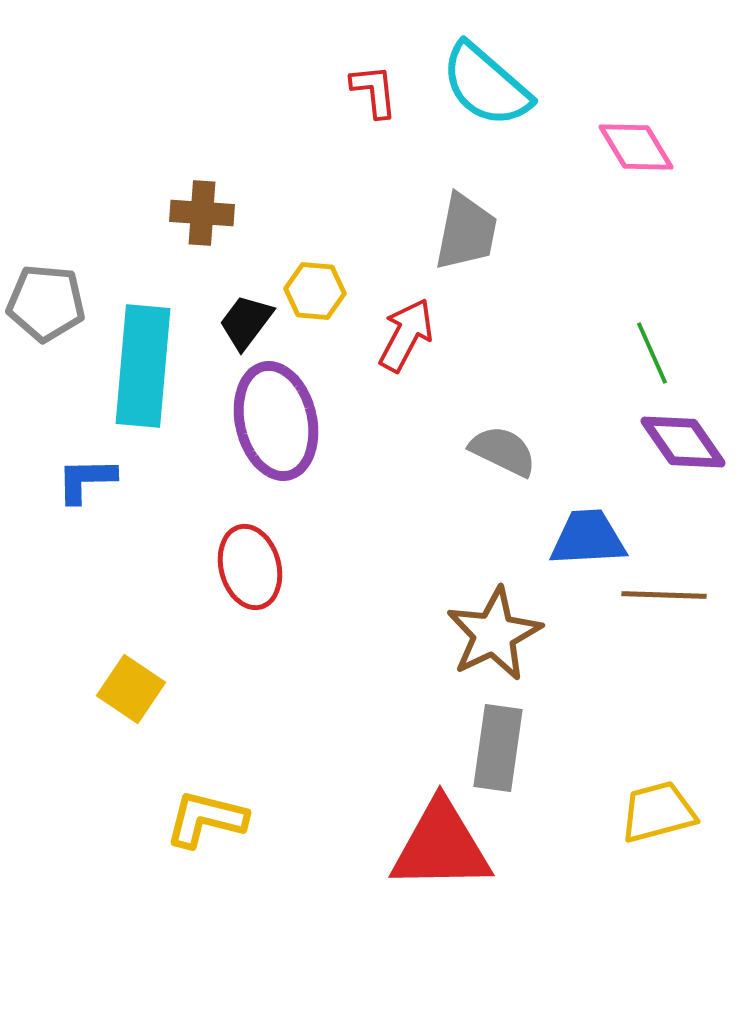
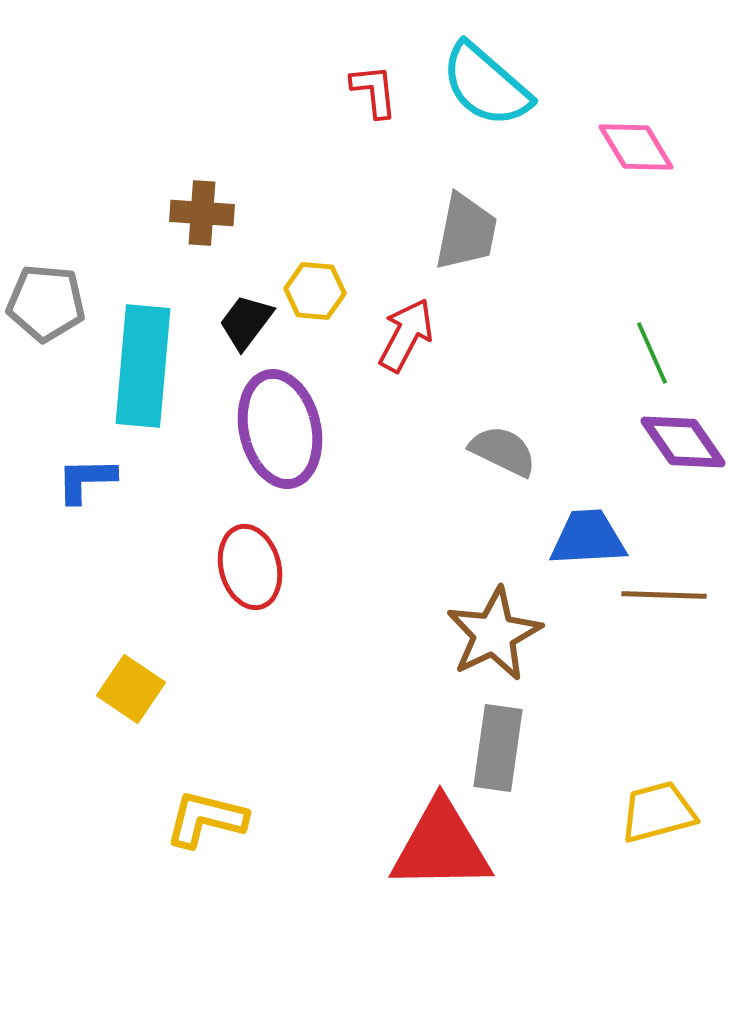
purple ellipse: moved 4 px right, 8 px down
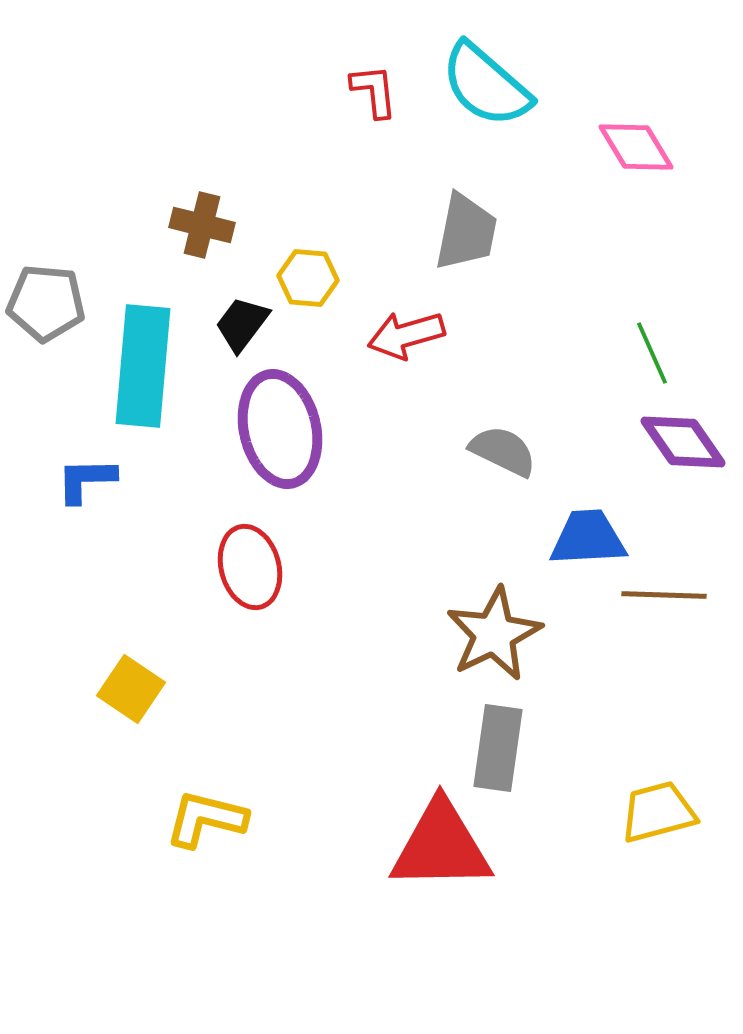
brown cross: moved 12 px down; rotated 10 degrees clockwise
yellow hexagon: moved 7 px left, 13 px up
black trapezoid: moved 4 px left, 2 px down
red arrow: rotated 134 degrees counterclockwise
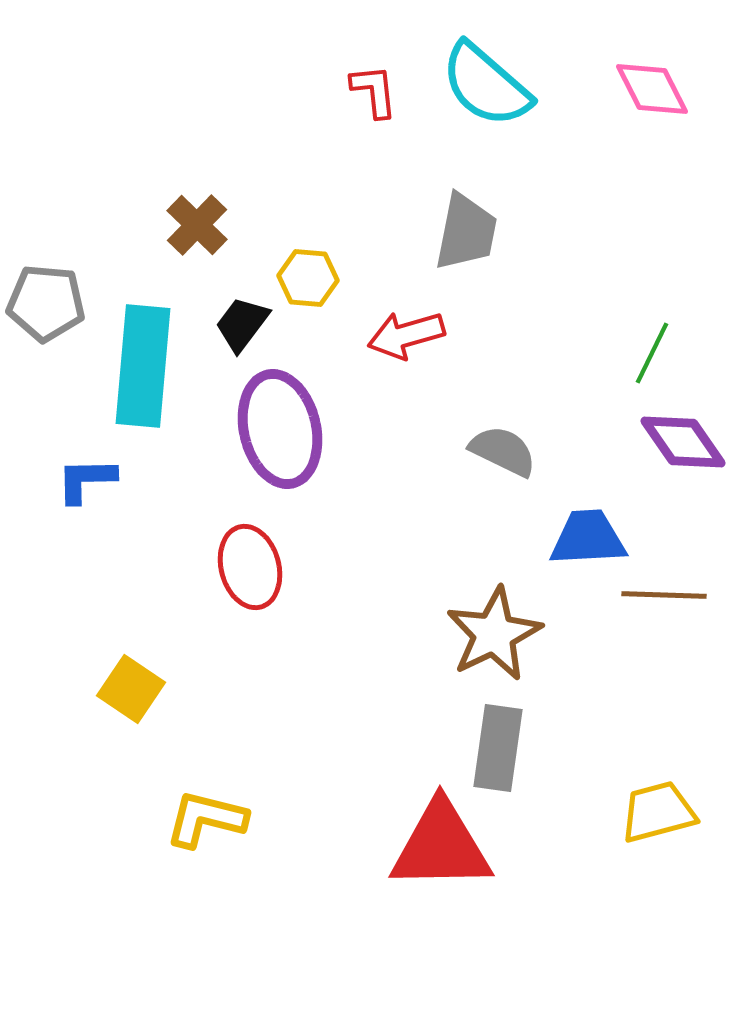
pink diamond: moved 16 px right, 58 px up; rotated 4 degrees clockwise
brown cross: moved 5 px left; rotated 30 degrees clockwise
green line: rotated 50 degrees clockwise
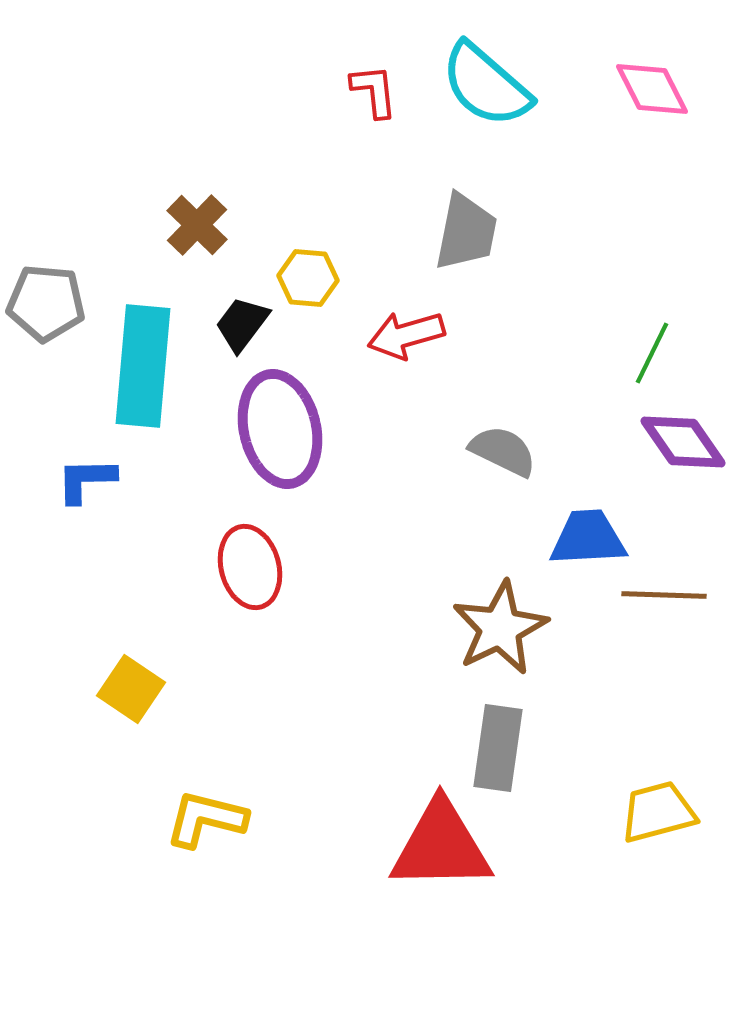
brown star: moved 6 px right, 6 px up
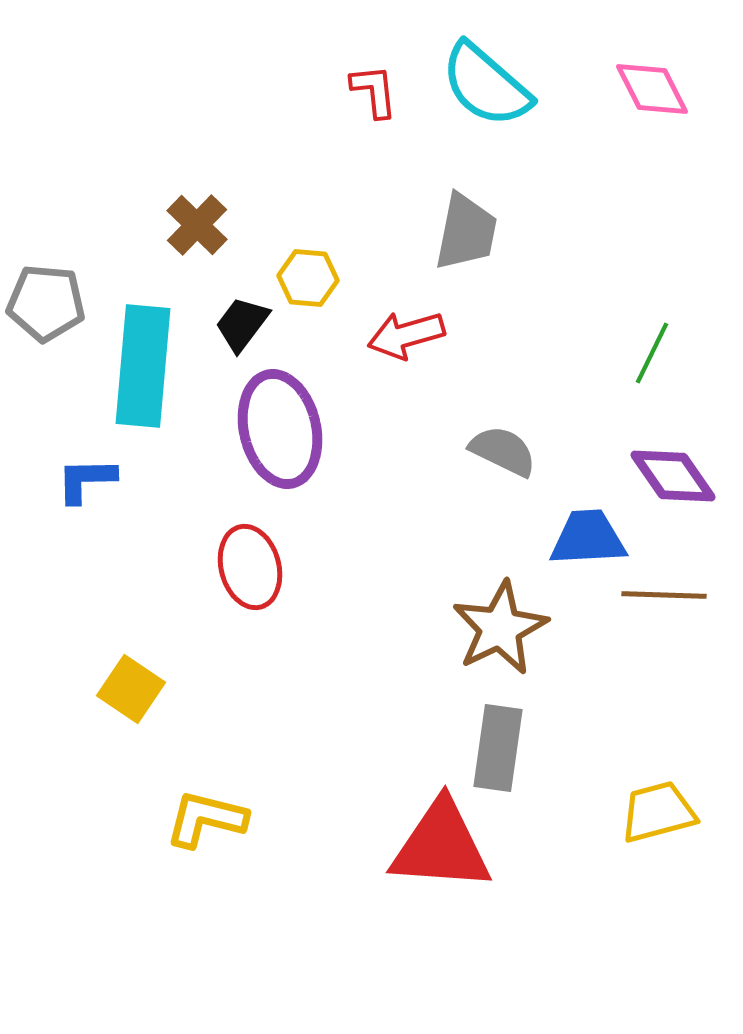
purple diamond: moved 10 px left, 34 px down
red triangle: rotated 5 degrees clockwise
